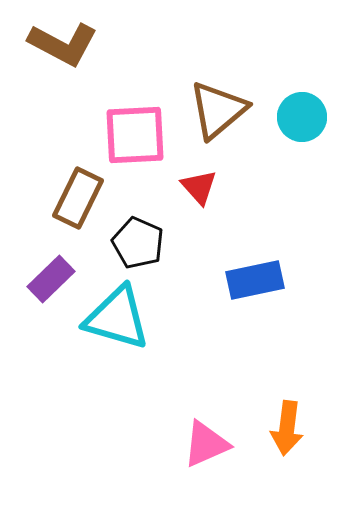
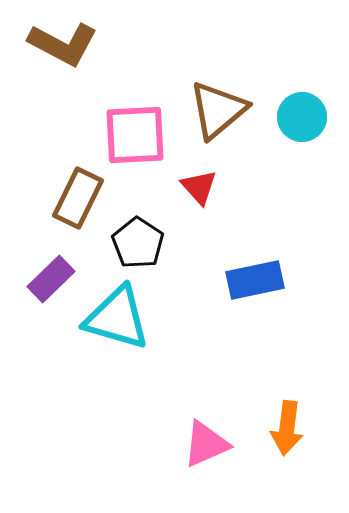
black pentagon: rotated 9 degrees clockwise
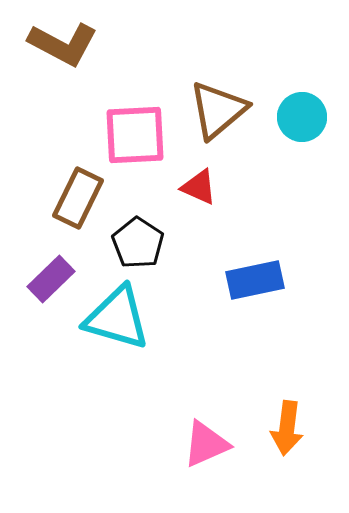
red triangle: rotated 24 degrees counterclockwise
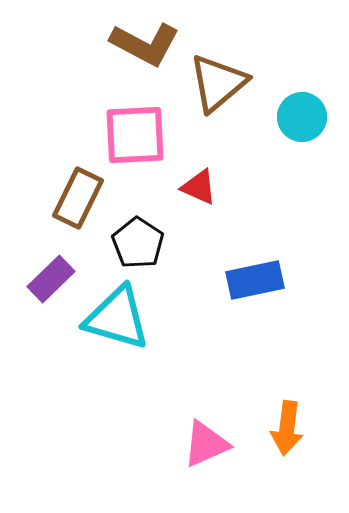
brown L-shape: moved 82 px right
brown triangle: moved 27 px up
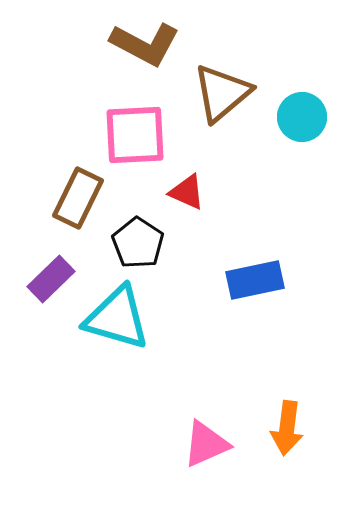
brown triangle: moved 4 px right, 10 px down
red triangle: moved 12 px left, 5 px down
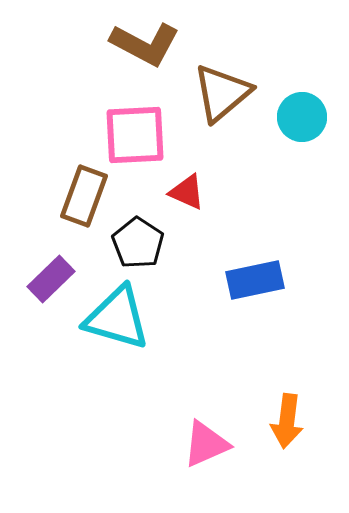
brown rectangle: moved 6 px right, 2 px up; rotated 6 degrees counterclockwise
orange arrow: moved 7 px up
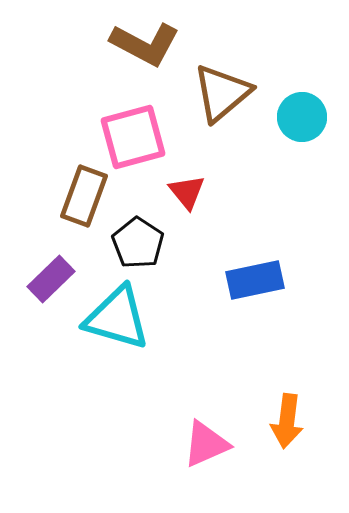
pink square: moved 2 px left, 2 px down; rotated 12 degrees counterclockwise
red triangle: rotated 27 degrees clockwise
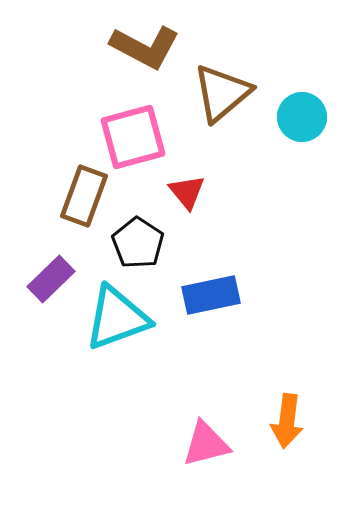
brown L-shape: moved 3 px down
blue rectangle: moved 44 px left, 15 px down
cyan triangle: rotated 36 degrees counterclockwise
pink triangle: rotated 10 degrees clockwise
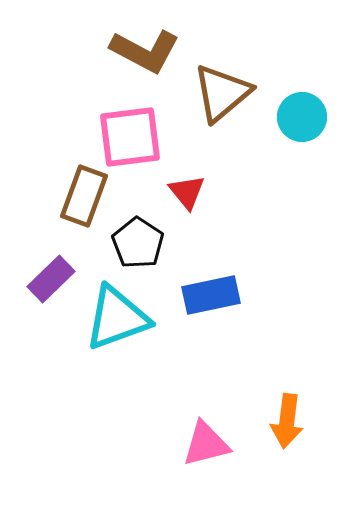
brown L-shape: moved 4 px down
pink square: moved 3 px left; rotated 8 degrees clockwise
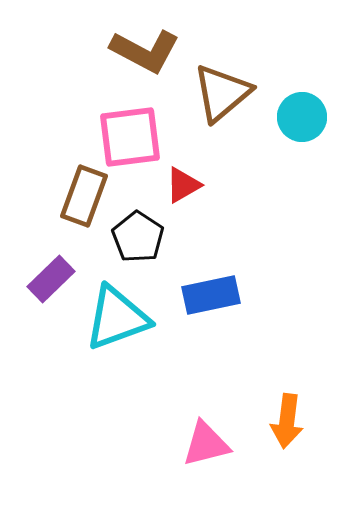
red triangle: moved 4 px left, 7 px up; rotated 39 degrees clockwise
black pentagon: moved 6 px up
